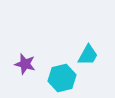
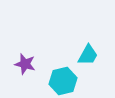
cyan hexagon: moved 1 px right, 3 px down
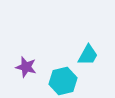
purple star: moved 1 px right, 3 px down
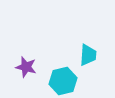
cyan trapezoid: rotated 25 degrees counterclockwise
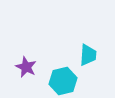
purple star: rotated 10 degrees clockwise
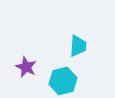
cyan trapezoid: moved 10 px left, 9 px up
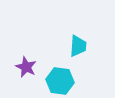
cyan hexagon: moved 3 px left; rotated 20 degrees clockwise
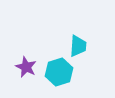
cyan hexagon: moved 1 px left, 9 px up; rotated 24 degrees counterclockwise
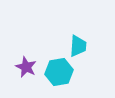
cyan hexagon: rotated 8 degrees clockwise
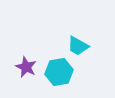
cyan trapezoid: rotated 115 degrees clockwise
